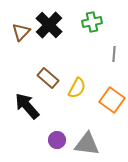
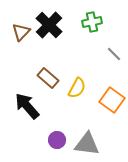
gray line: rotated 49 degrees counterclockwise
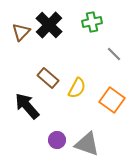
gray triangle: rotated 12 degrees clockwise
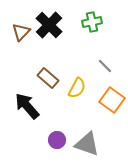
gray line: moved 9 px left, 12 px down
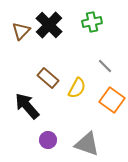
brown triangle: moved 1 px up
purple circle: moved 9 px left
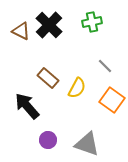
brown triangle: rotated 48 degrees counterclockwise
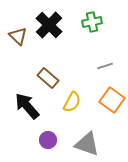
brown triangle: moved 3 px left, 5 px down; rotated 18 degrees clockwise
gray line: rotated 63 degrees counterclockwise
yellow semicircle: moved 5 px left, 14 px down
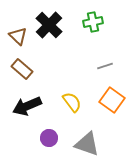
green cross: moved 1 px right
brown rectangle: moved 26 px left, 9 px up
yellow semicircle: rotated 65 degrees counterclockwise
black arrow: rotated 72 degrees counterclockwise
purple circle: moved 1 px right, 2 px up
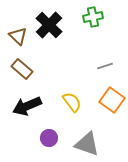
green cross: moved 5 px up
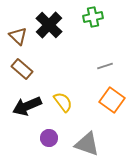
yellow semicircle: moved 9 px left
